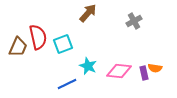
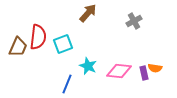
red semicircle: rotated 20 degrees clockwise
blue line: rotated 42 degrees counterclockwise
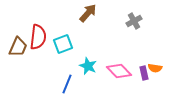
pink diamond: rotated 40 degrees clockwise
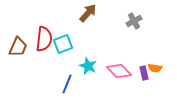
red semicircle: moved 6 px right, 2 px down
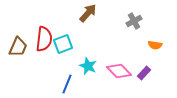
orange semicircle: moved 23 px up
purple rectangle: rotated 56 degrees clockwise
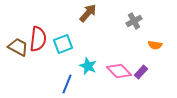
red semicircle: moved 6 px left
brown trapezoid: rotated 85 degrees counterclockwise
purple rectangle: moved 3 px left, 1 px up
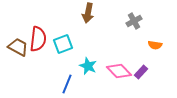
brown arrow: rotated 150 degrees clockwise
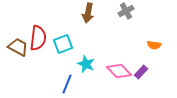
gray cross: moved 8 px left, 10 px up
red semicircle: moved 1 px up
orange semicircle: moved 1 px left
cyan star: moved 2 px left, 2 px up
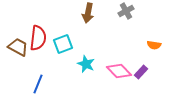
blue line: moved 29 px left
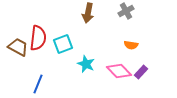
orange semicircle: moved 23 px left
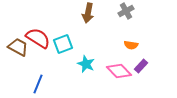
red semicircle: rotated 65 degrees counterclockwise
purple rectangle: moved 6 px up
